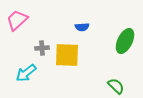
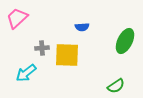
pink trapezoid: moved 2 px up
green semicircle: rotated 102 degrees clockwise
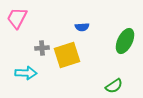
pink trapezoid: rotated 20 degrees counterclockwise
yellow square: rotated 20 degrees counterclockwise
cyan arrow: rotated 140 degrees counterclockwise
green semicircle: moved 2 px left
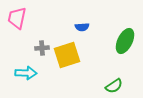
pink trapezoid: rotated 15 degrees counterclockwise
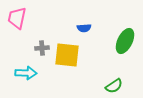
blue semicircle: moved 2 px right, 1 px down
yellow square: rotated 24 degrees clockwise
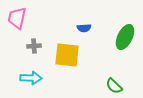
green ellipse: moved 4 px up
gray cross: moved 8 px left, 2 px up
cyan arrow: moved 5 px right, 5 px down
green semicircle: rotated 78 degrees clockwise
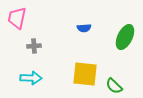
yellow square: moved 18 px right, 19 px down
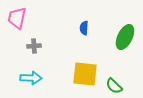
blue semicircle: rotated 96 degrees clockwise
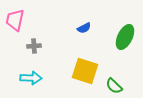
pink trapezoid: moved 2 px left, 2 px down
blue semicircle: rotated 120 degrees counterclockwise
yellow square: moved 3 px up; rotated 12 degrees clockwise
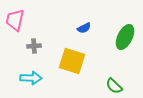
yellow square: moved 13 px left, 10 px up
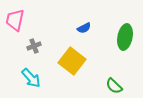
green ellipse: rotated 15 degrees counterclockwise
gray cross: rotated 16 degrees counterclockwise
yellow square: rotated 20 degrees clockwise
cyan arrow: rotated 45 degrees clockwise
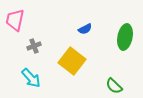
blue semicircle: moved 1 px right, 1 px down
